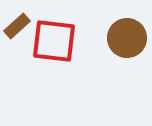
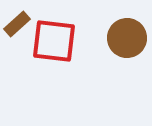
brown rectangle: moved 2 px up
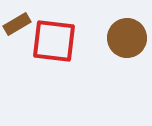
brown rectangle: rotated 12 degrees clockwise
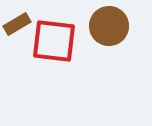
brown circle: moved 18 px left, 12 px up
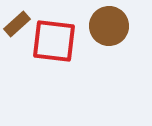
brown rectangle: rotated 12 degrees counterclockwise
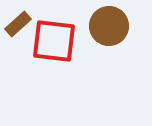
brown rectangle: moved 1 px right
